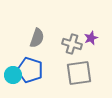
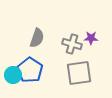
purple star: rotated 24 degrees clockwise
blue pentagon: rotated 15 degrees clockwise
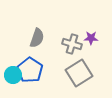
gray square: rotated 24 degrees counterclockwise
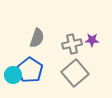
purple star: moved 1 px right, 2 px down
gray cross: rotated 30 degrees counterclockwise
gray square: moved 4 px left; rotated 8 degrees counterclockwise
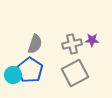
gray semicircle: moved 2 px left, 6 px down
gray square: rotated 12 degrees clockwise
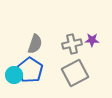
cyan circle: moved 1 px right
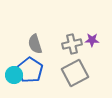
gray semicircle: rotated 144 degrees clockwise
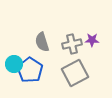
gray semicircle: moved 7 px right, 2 px up
cyan circle: moved 11 px up
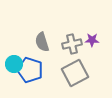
blue pentagon: rotated 15 degrees counterclockwise
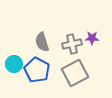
purple star: moved 2 px up
blue pentagon: moved 7 px right; rotated 10 degrees clockwise
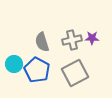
gray cross: moved 4 px up
